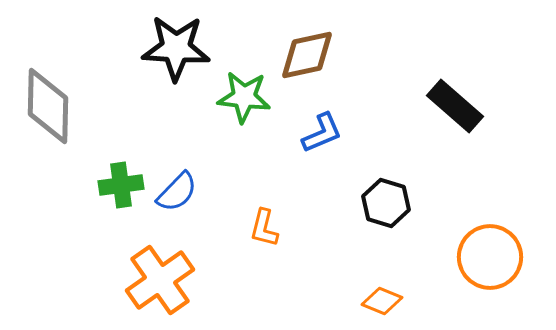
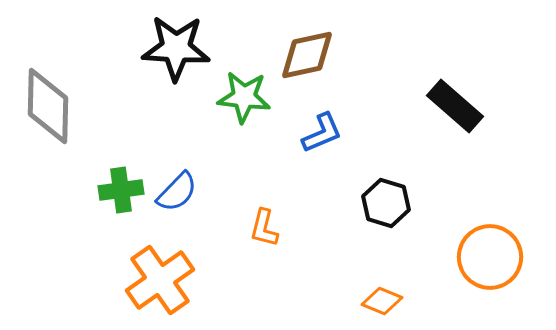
green cross: moved 5 px down
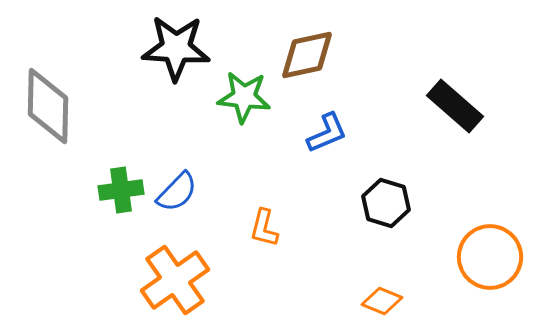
blue L-shape: moved 5 px right
orange cross: moved 15 px right
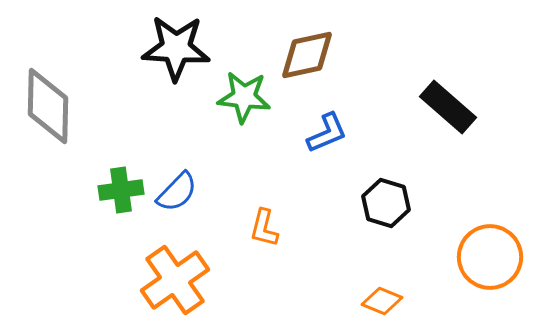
black rectangle: moved 7 px left, 1 px down
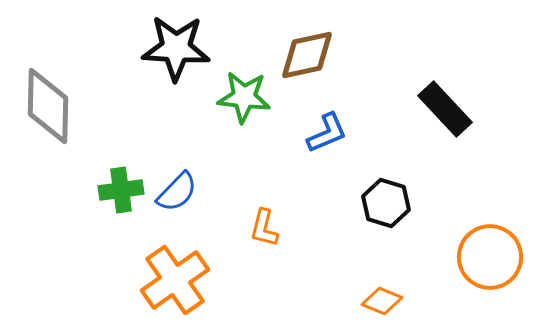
black rectangle: moved 3 px left, 2 px down; rotated 6 degrees clockwise
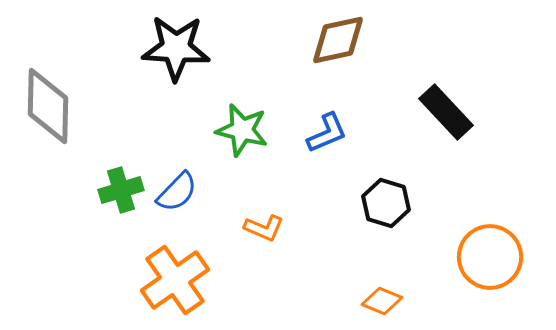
brown diamond: moved 31 px right, 15 px up
green star: moved 2 px left, 33 px down; rotated 8 degrees clockwise
black rectangle: moved 1 px right, 3 px down
green cross: rotated 9 degrees counterclockwise
orange L-shape: rotated 81 degrees counterclockwise
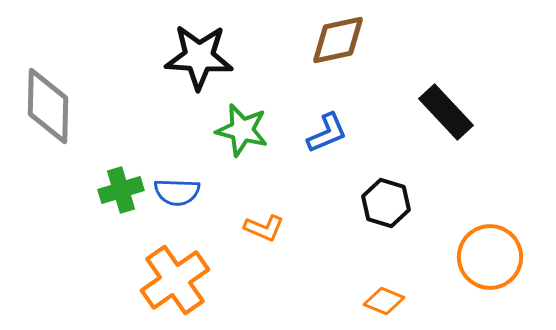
black star: moved 23 px right, 9 px down
blue semicircle: rotated 48 degrees clockwise
orange diamond: moved 2 px right
